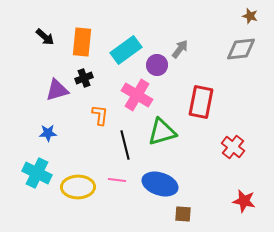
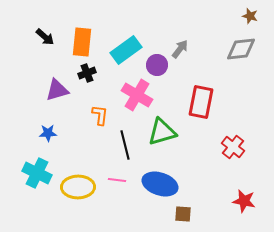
black cross: moved 3 px right, 5 px up
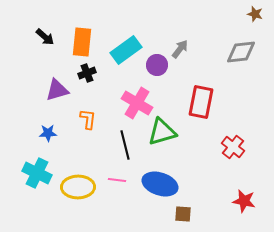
brown star: moved 5 px right, 2 px up
gray diamond: moved 3 px down
pink cross: moved 8 px down
orange L-shape: moved 12 px left, 4 px down
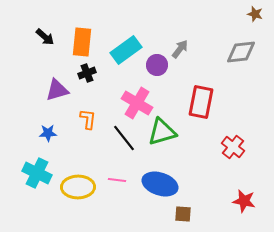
black line: moved 1 px left, 7 px up; rotated 24 degrees counterclockwise
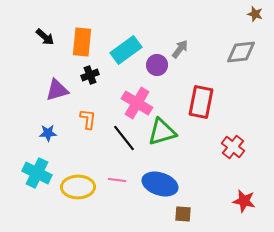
black cross: moved 3 px right, 2 px down
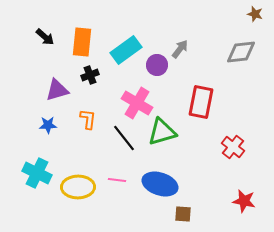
blue star: moved 8 px up
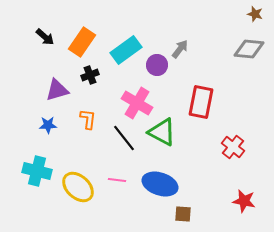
orange rectangle: rotated 28 degrees clockwise
gray diamond: moved 8 px right, 3 px up; rotated 12 degrees clockwise
green triangle: rotated 44 degrees clockwise
cyan cross: moved 2 px up; rotated 12 degrees counterclockwise
yellow ellipse: rotated 44 degrees clockwise
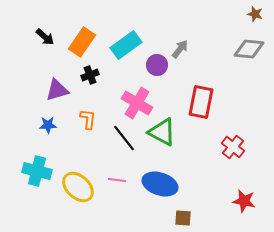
cyan rectangle: moved 5 px up
brown square: moved 4 px down
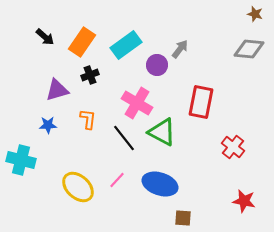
cyan cross: moved 16 px left, 11 px up
pink line: rotated 54 degrees counterclockwise
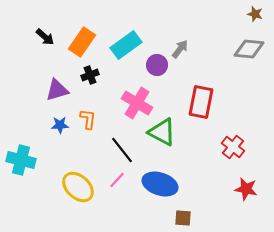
blue star: moved 12 px right
black line: moved 2 px left, 12 px down
red star: moved 2 px right, 12 px up
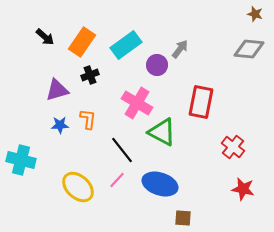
red star: moved 3 px left
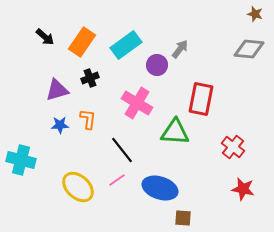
black cross: moved 3 px down
red rectangle: moved 3 px up
green triangle: moved 13 px right; rotated 24 degrees counterclockwise
pink line: rotated 12 degrees clockwise
blue ellipse: moved 4 px down
